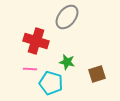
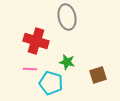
gray ellipse: rotated 50 degrees counterclockwise
brown square: moved 1 px right, 1 px down
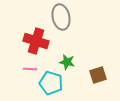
gray ellipse: moved 6 px left
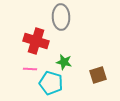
gray ellipse: rotated 10 degrees clockwise
green star: moved 3 px left
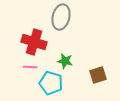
gray ellipse: rotated 15 degrees clockwise
red cross: moved 2 px left, 1 px down
green star: moved 1 px right, 1 px up
pink line: moved 2 px up
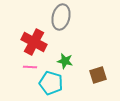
red cross: rotated 10 degrees clockwise
